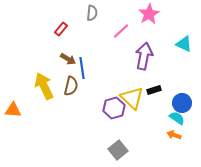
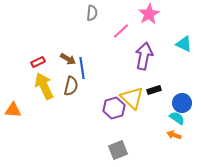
red rectangle: moved 23 px left, 33 px down; rotated 24 degrees clockwise
gray square: rotated 18 degrees clockwise
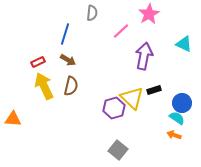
brown arrow: moved 1 px down
blue line: moved 17 px left, 34 px up; rotated 25 degrees clockwise
orange triangle: moved 9 px down
gray square: rotated 30 degrees counterclockwise
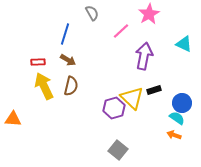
gray semicircle: rotated 35 degrees counterclockwise
red rectangle: rotated 24 degrees clockwise
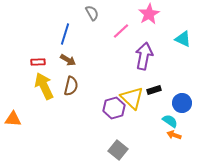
cyan triangle: moved 1 px left, 5 px up
cyan semicircle: moved 7 px left, 3 px down
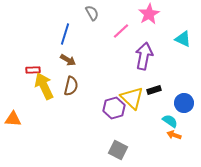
red rectangle: moved 5 px left, 8 px down
blue circle: moved 2 px right
gray square: rotated 12 degrees counterclockwise
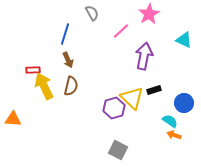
cyan triangle: moved 1 px right, 1 px down
brown arrow: rotated 35 degrees clockwise
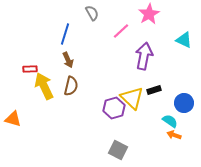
red rectangle: moved 3 px left, 1 px up
orange triangle: rotated 12 degrees clockwise
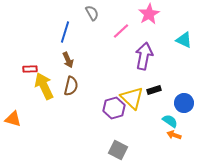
blue line: moved 2 px up
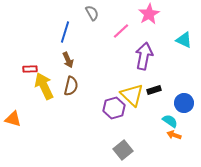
yellow triangle: moved 3 px up
gray square: moved 5 px right; rotated 24 degrees clockwise
